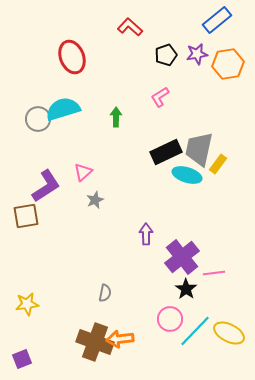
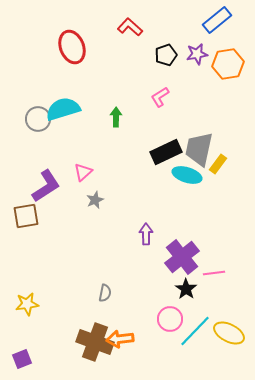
red ellipse: moved 10 px up
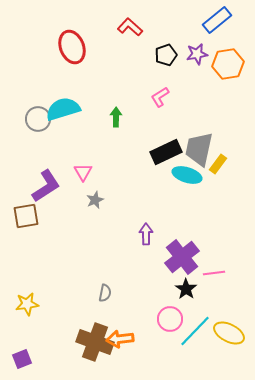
pink triangle: rotated 18 degrees counterclockwise
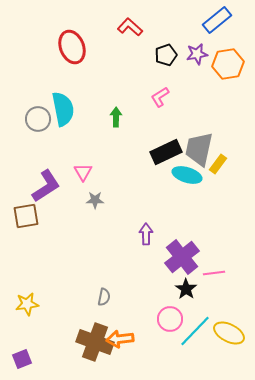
cyan semicircle: rotated 96 degrees clockwise
gray star: rotated 24 degrees clockwise
gray semicircle: moved 1 px left, 4 px down
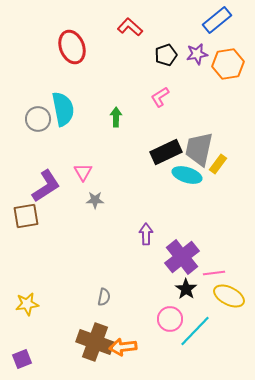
yellow ellipse: moved 37 px up
orange arrow: moved 3 px right, 8 px down
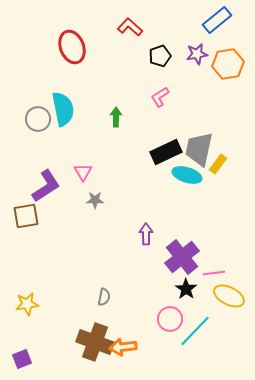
black pentagon: moved 6 px left, 1 px down
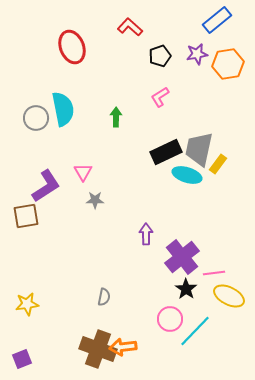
gray circle: moved 2 px left, 1 px up
brown cross: moved 3 px right, 7 px down
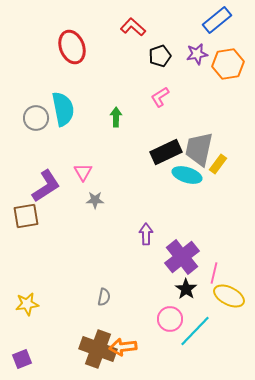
red L-shape: moved 3 px right
pink line: rotated 70 degrees counterclockwise
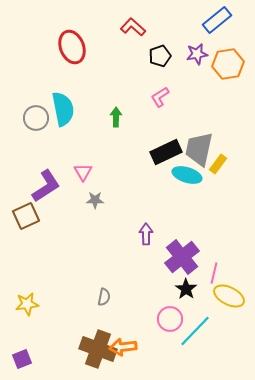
brown square: rotated 16 degrees counterclockwise
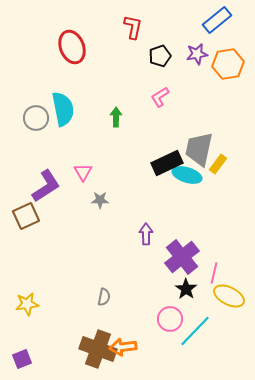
red L-shape: rotated 60 degrees clockwise
black rectangle: moved 1 px right, 11 px down
gray star: moved 5 px right
